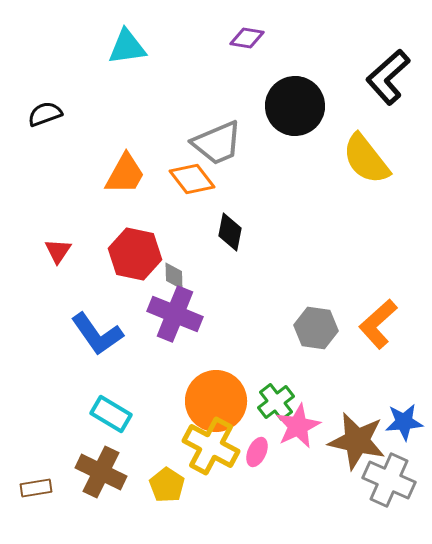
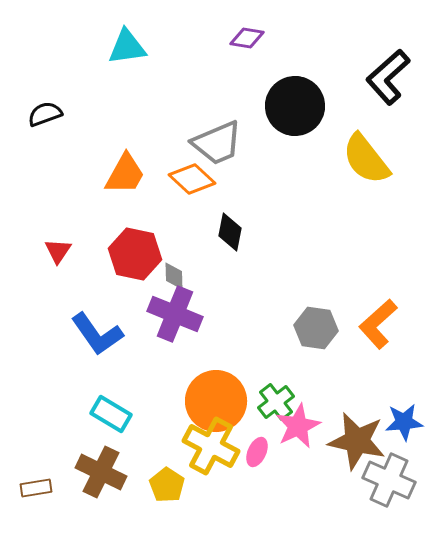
orange diamond: rotated 9 degrees counterclockwise
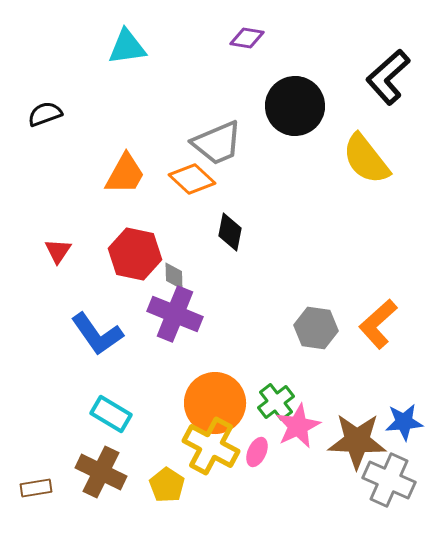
orange circle: moved 1 px left, 2 px down
brown star: rotated 10 degrees counterclockwise
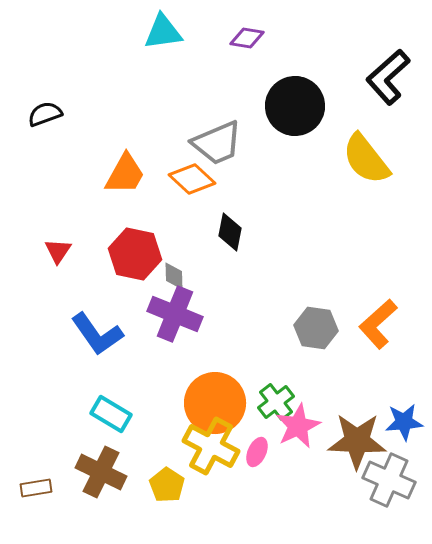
cyan triangle: moved 36 px right, 15 px up
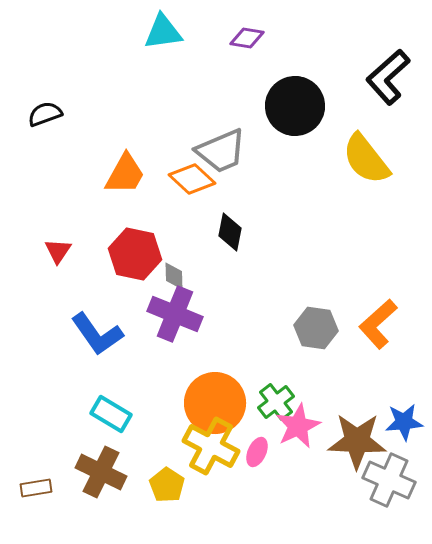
gray trapezoid: moved 4 px right, 8 px down
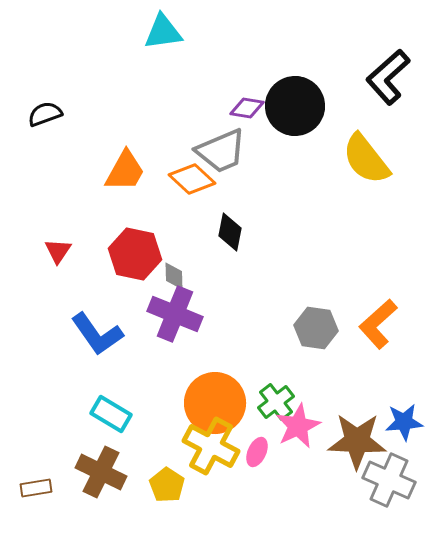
purple diamond: moved 70 px down
orange trapezoid: moved 3 px up
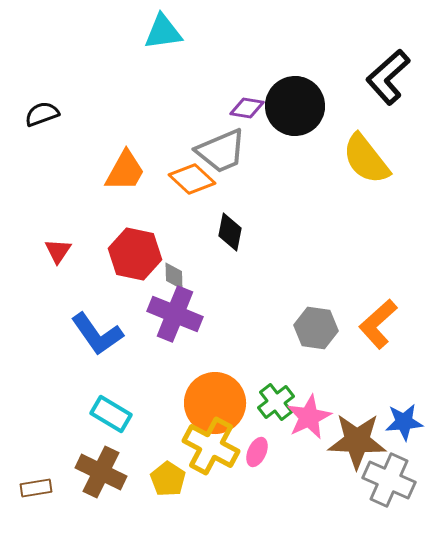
black semicircle: moved 3 px left
pink star: moved 11 px right, 9 px up
yellow pentagon: moved 1 px right, 6 px up
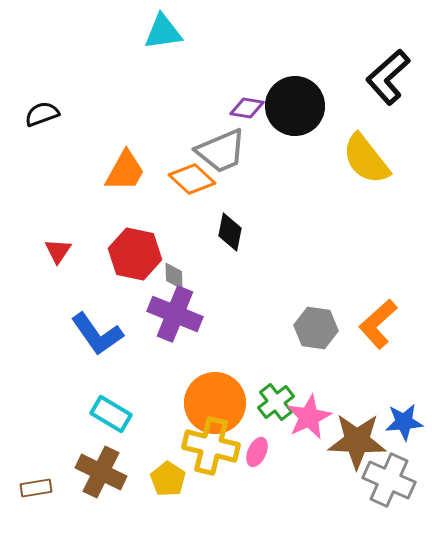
yellow cross: rotated 14 degrees counterclockwise
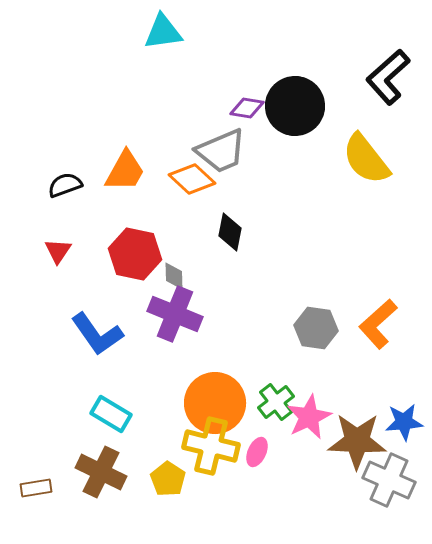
black semicircle: moved 23 px right, 71 px down
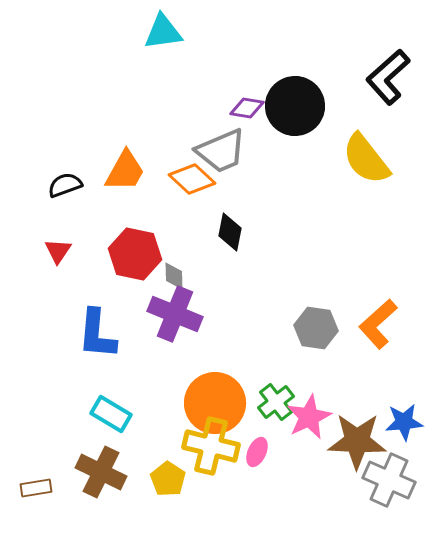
blue L-shape: rotated 40 degrees clockwise
